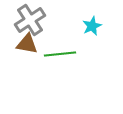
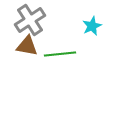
brown triangle: moved 2 px down
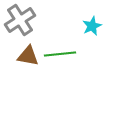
gray cross: moved 10 px left
brown triangle: moved 1 px right, 10 px down
